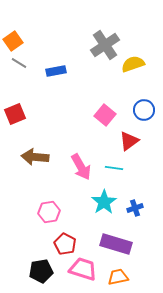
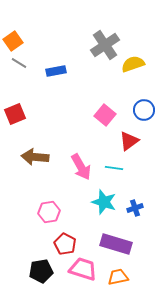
cyan star: rotated 20 degrees counterclockwise
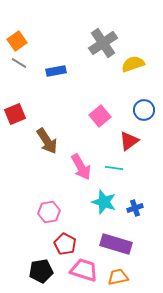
orange square: moved 4 px right
gray cross: moved 2 px left, 2 px up
pink square: moved 5 px left, 1 px down; rotated 10 degrees clockwise
brown arrow: moved 12 px right, 16 px up; rotated 128 degrees counterclockwise
pink trapezoid: moved 1 px right, 1 px down
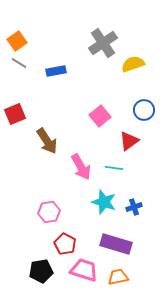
blue cross: moved 1 px left, 1 px up
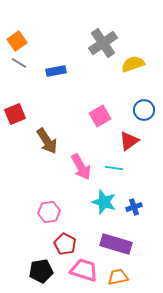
pink square: rotated 10 degrees clockwise
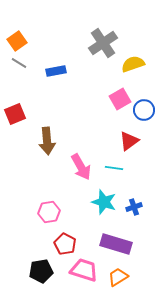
pink square: moved 20 px right, 17 px up
brown arrow: rotated 28 degrees clockwise
orange trapezoid: rotated 20 degrees counterclockwise
